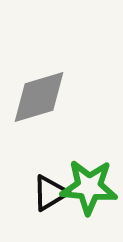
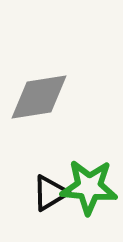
gray diamond: rotated 8 degrees clockwise
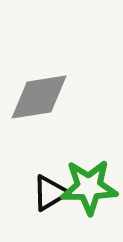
green star: rotated 6 degrees counterclockwise
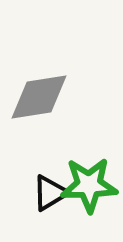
green star: moved 2 px up
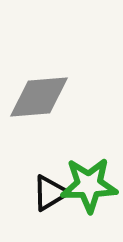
gray diamond: rotated 4 degrees clockwise
